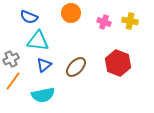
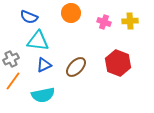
yellow cross: rotated 14 degrees counterclockwise
blue triangle: rotated 14 degrees clockwise
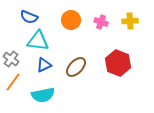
orange circle: moved 7 px down
pink cross: moved 3 px left
gray cross: rotated 28 degrees counterclockwise
orange line: moved 1 px down
